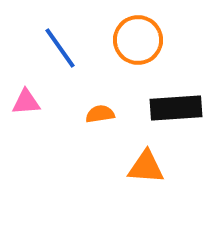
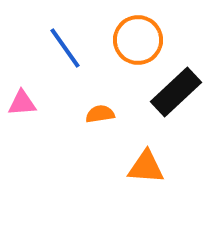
blue line: moved 5 px right
pink triangle: moved 4 px left, 1 px down
black rectangle: moved 16 px up; rotated 39 degrees counterclockwise
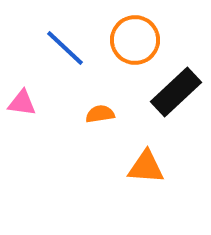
orange circle: moved 3 px left
blue line: rotated 12 degrees counterclockwise
pink triangle: rotated 12 degrees clockwise
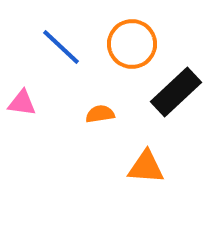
orange circle: moved 3 px left, 4 px down
blue line: moved 4 px left, 1 px up
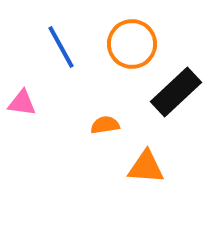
blue line: rotated 18 degrees clockwise
orange semicircle: moved 5 px right, 11 px down
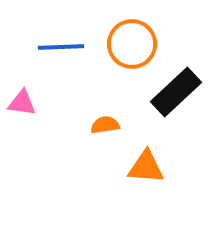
blue line: rotated 63 degrees counterclockwise
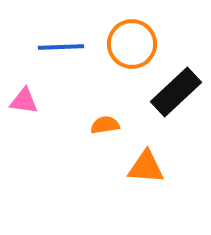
pink triangle: moved 2 px right, 2 px up
